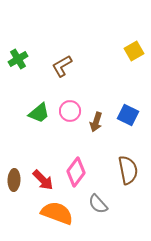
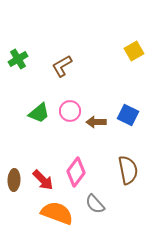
brown arrow: rotated 72 degrees clockwise
gray semicircle: moved 3 px left
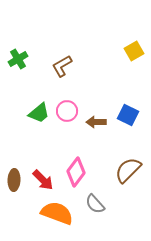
pink circle: moved 3 px left
brown semicircle: rotated 124 degrees counterclockwise
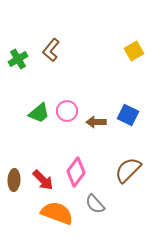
brown L-shape: moved 11 px left, 16 px up; rotated 20 degrees counterclockwise
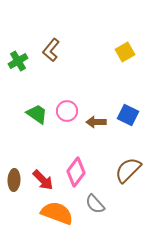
yellow square: moved 9 px left, 1 px down
green cross: moved 2 px down
green trapezoid: moved 2 px left, 1 px down; rotated 105 degrees counterclockwise
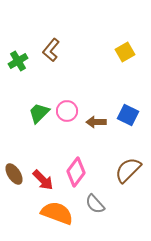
green trapezoid: moved 2 px right, 1 px up; rotated 80 degrees counterclockwise
brown ellipse: moved 6 px up; rotated 35 degrees counterclockwise
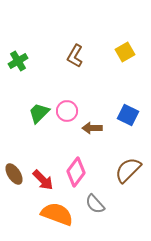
brown L-shape: moved 24 px right, 6 px down; rotated 10 degrees counterclockwise
brown arrow: moved 4 px left, 6 px down
orange semicircle: moved 1 px down
